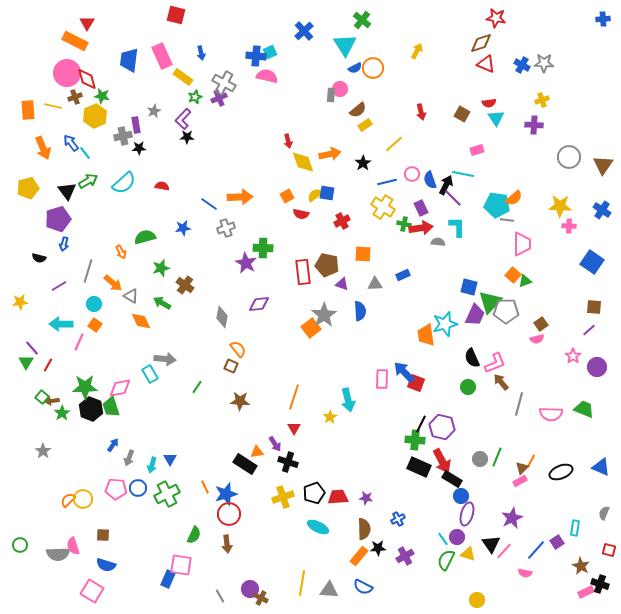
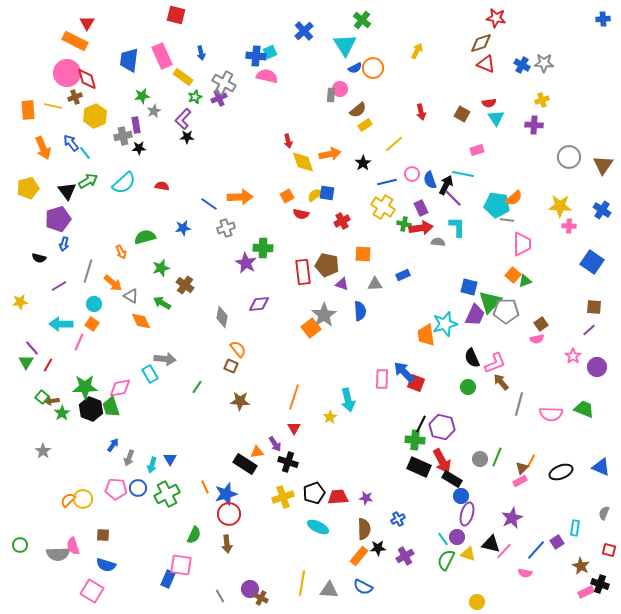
green star at (102, 96): moved 40 px right; rotated 21 degrees counterclockwise
orange square at (95, 325): moved 3 px left, 1 px up
black triangle at (491, 544): rotated 42 degrees counterclockwise
yellow circle at (477, 600): moved 2 px down
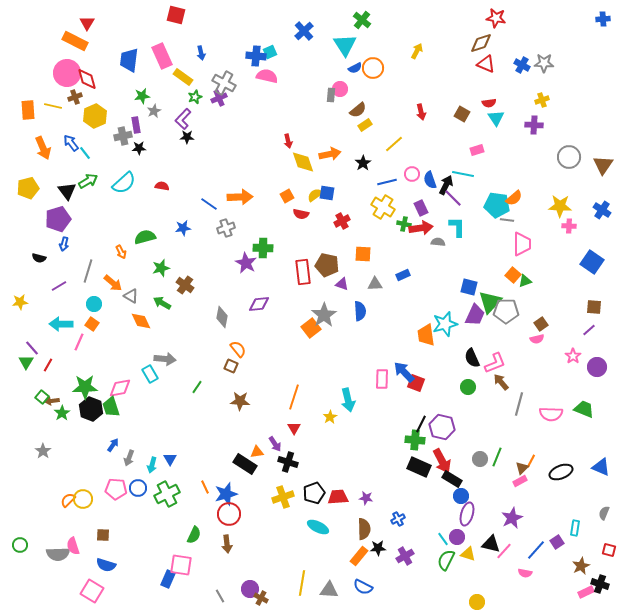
brown star at (581, 566): rotated 18 degrees clockwise
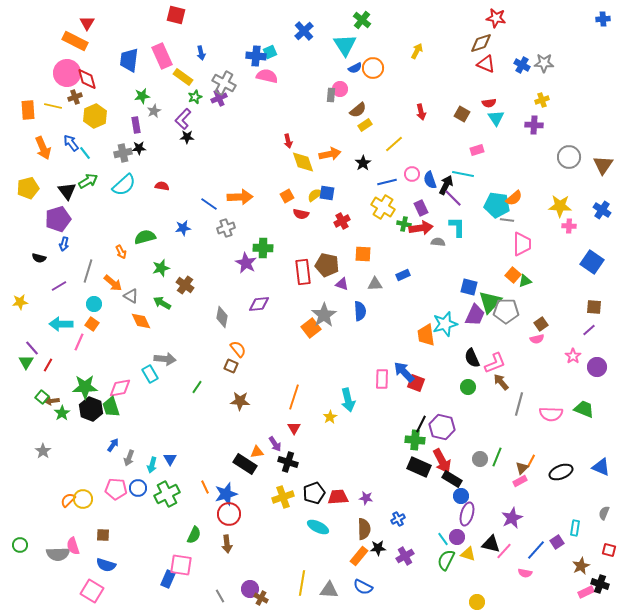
gray cross at (123, 136): moved 17 px down
cyan semicircle at (124, 183): moved 2 px down
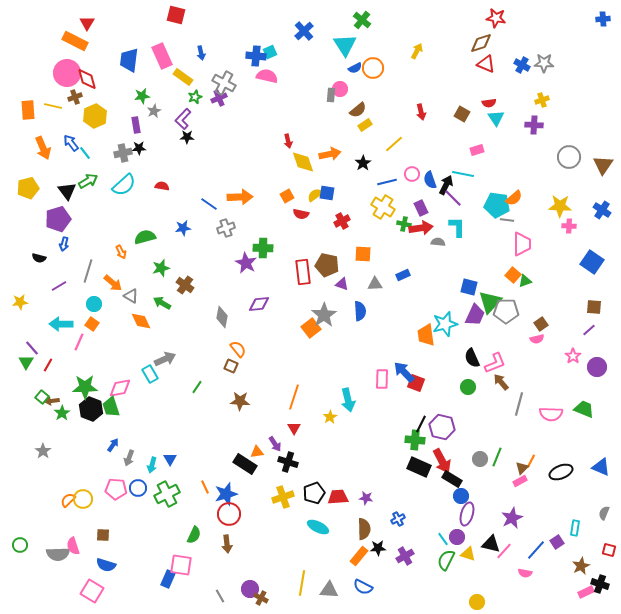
gray arrow at (165, 359): rotated 30 degrees counterclockwise
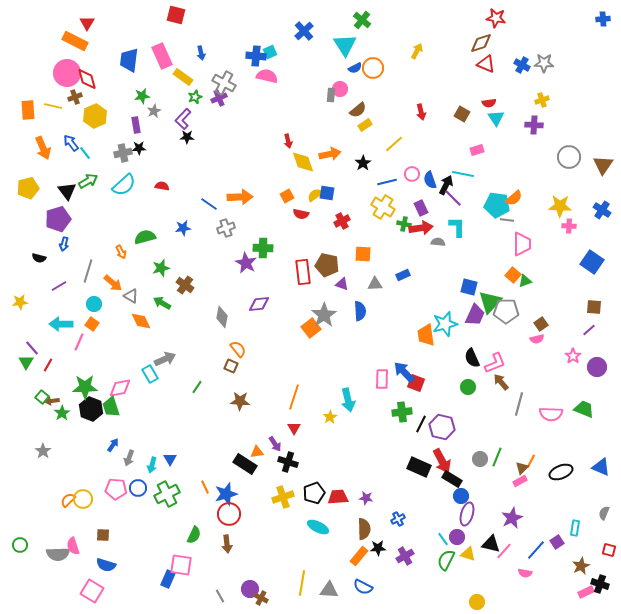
green cross at (415, 440): moved 13 px left, 28 px up; rotated 12 degrees counterclockwise
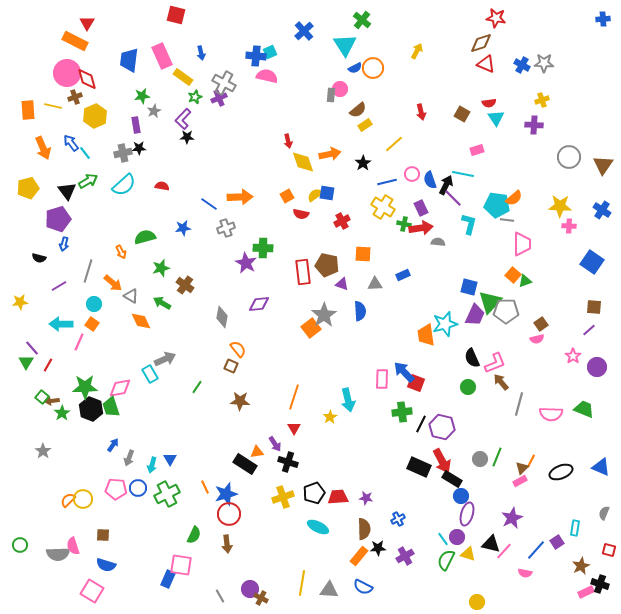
cyan L-shape at (457, 227): moved 12 px right, 3 px up; rotated 15 degrees clockwise
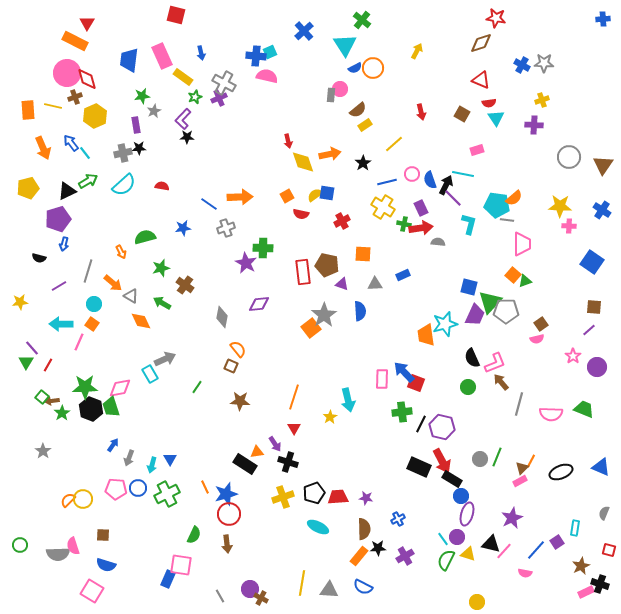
red triangle at (486, 64): moved 5 px left, 16 px down
black triangle at (67, 191): rotated 42 degrees clockwise
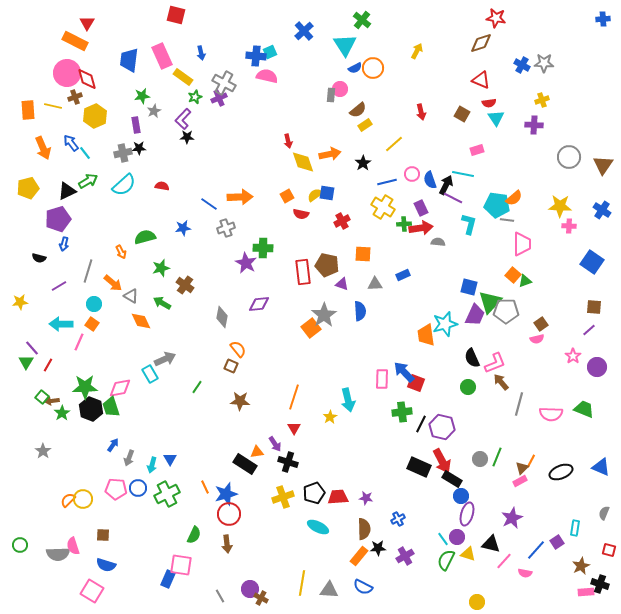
purple line at (453, 198): rotated 18 degrees counterclockwise
green cross at (404, 224): rotated 16 degrees counterclockwise
pink line at (504, 551): moved 10 px down
pink rectangle at (586, 592): rotated 21 degrees clockwise
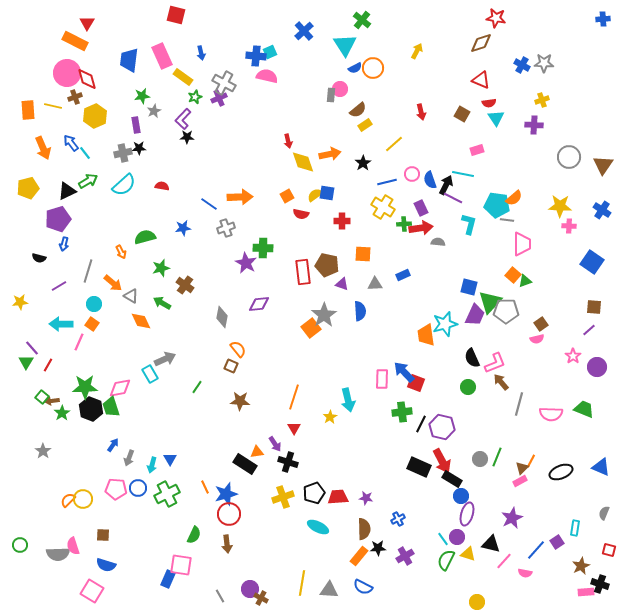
red cross at (342, 221): rotated 28 degrees clockwise
